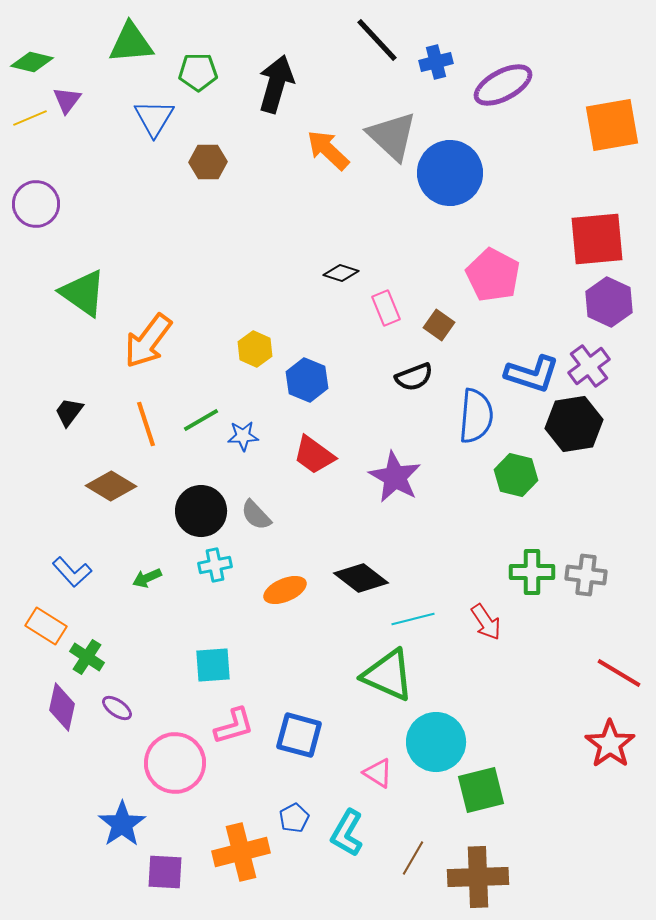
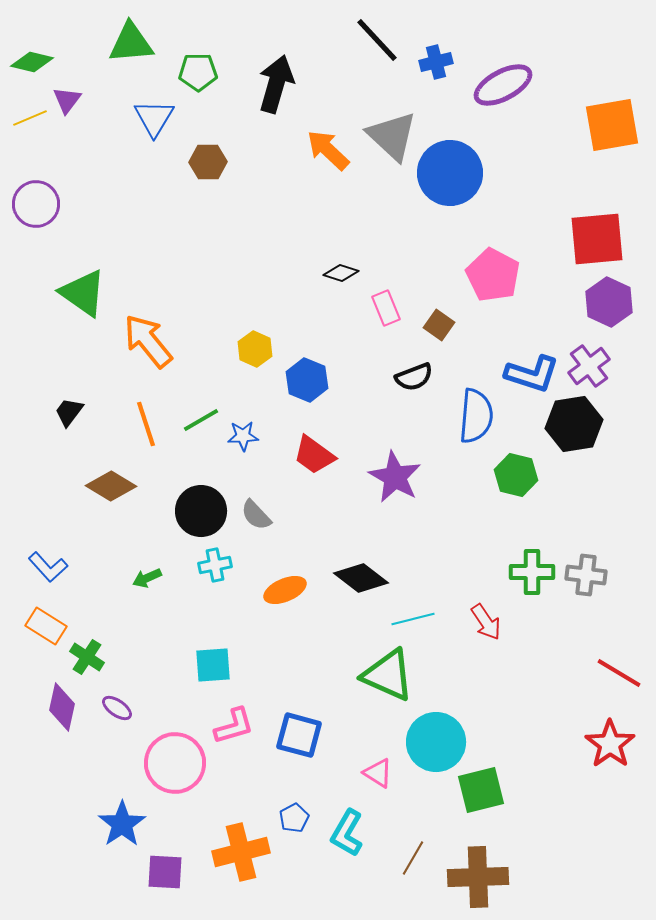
orange arrow at (148, 341): rotated 104 degrees clockwise
blue L-shape at (72, 572): moved 24 px left, 5 px up
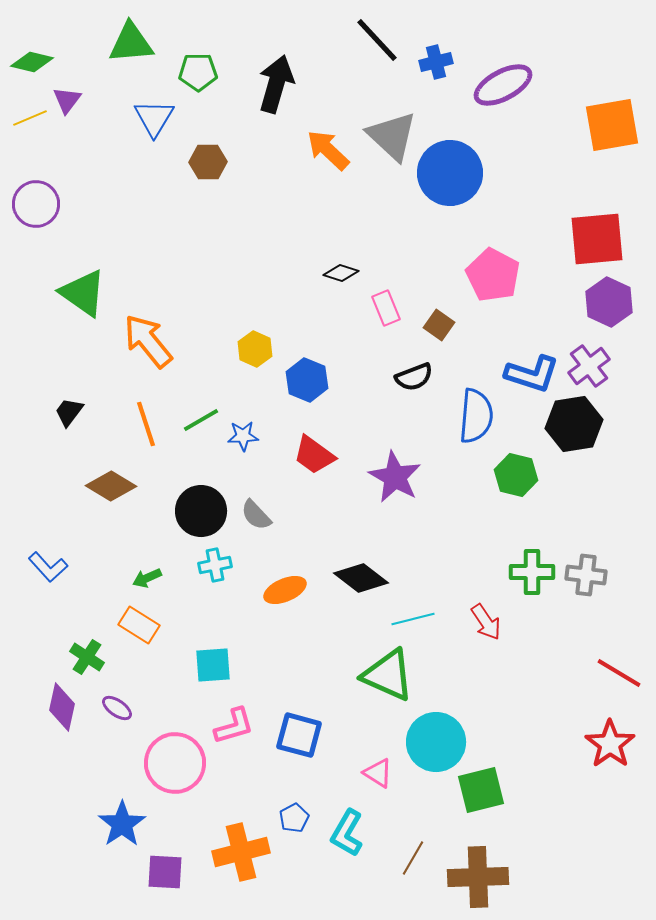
orange rectangle at (46, 626): moved 93 px right, 1 px up
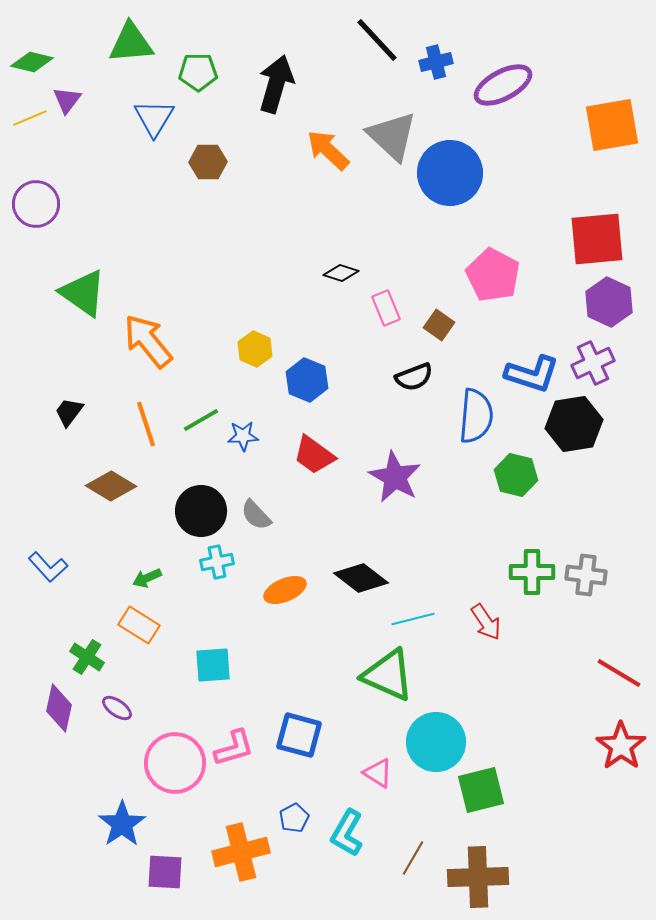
purple cross at (589, 366): moved 4 px right, 3 px up; rotated 12 degrees clockwise
cyan cross at (215, 565): moved 2 px right, 3 px up
purple diamond at (62, 707): moved 3 px left, 1 px down
pink L-shape at (234, 726): moved 22 px down
red star at (610, 744): moved 11 px right, 2 px down
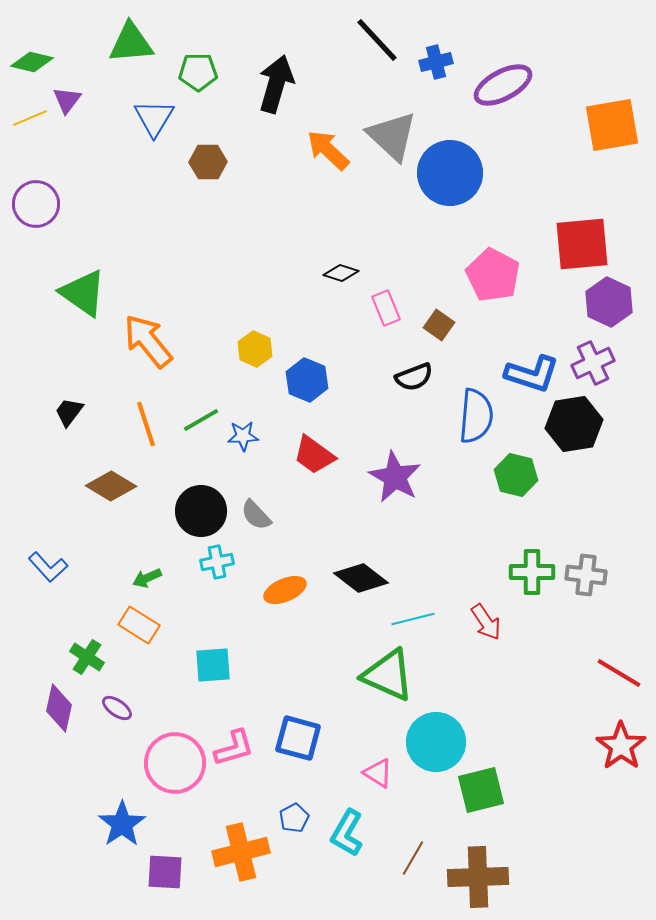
red square at (597, 239): moved 15 px left, 5 px down
blue square at (299, 735): moved 1 px left, 3 px down
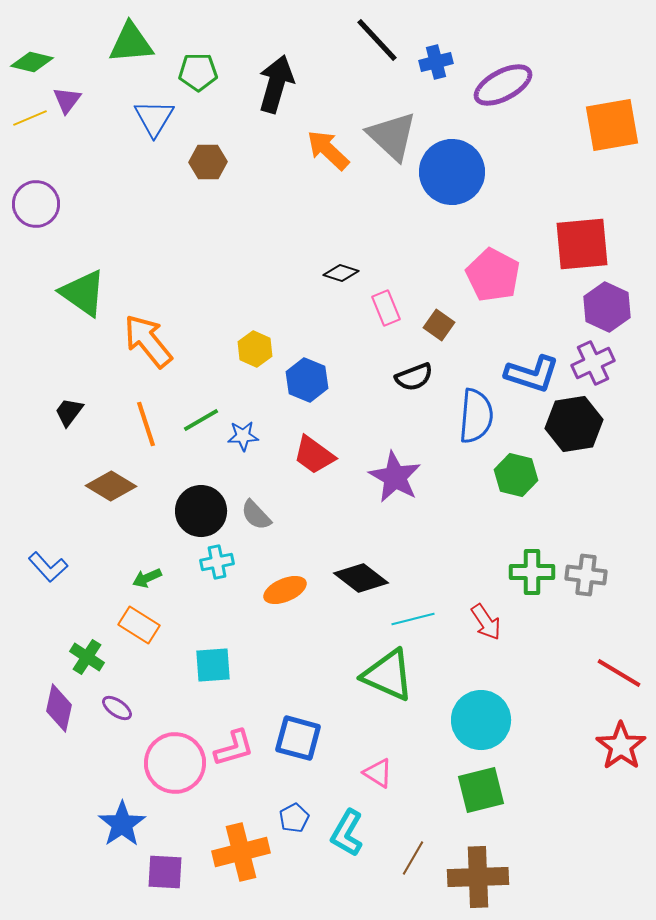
blue circle at (450, 173): moved 2 px right, 1 px up
purple hexagon at (609, 302): moved 2 px left, 5 px down
cyan circle at (436, 742): moved 45 px right, 22 px up
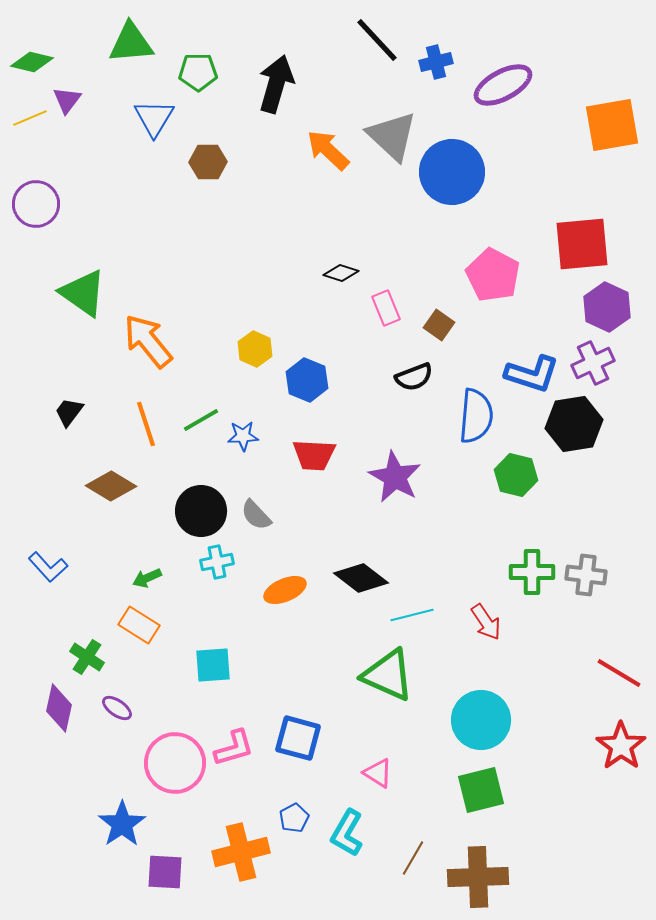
red trapezoid at (314, 455): rotated 33 degrees counterclockwise
cyan line at (413, 619): moved 1 px left, 4 px up
